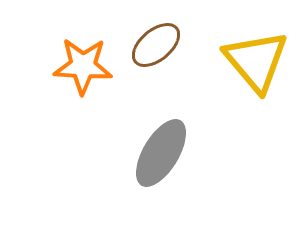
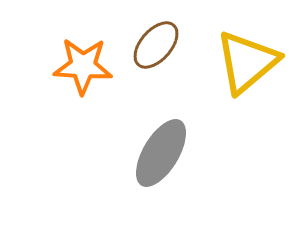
brown ellipse: rotated 9 degrees counterclockwise
yellow triangle: moved 9 px left, 1 px down; rotated 30 degrees clockwise
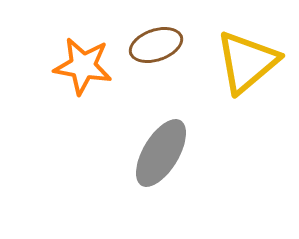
brown ellipse: rotated 30 degrees clockwise
orange star: rotated 6 degrees clockwise
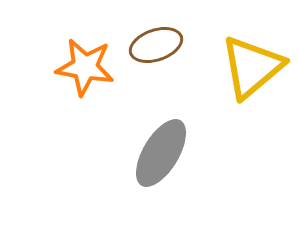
yellow triangle: moved 5 px right, 5 px down
orange star: moved 2 px right, 1 px down
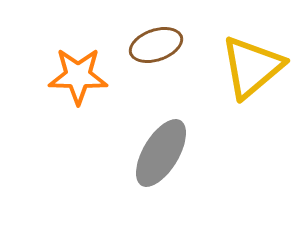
orange star: moved 7 px left, 9 px down; rotated 8 degrees counterclockwise
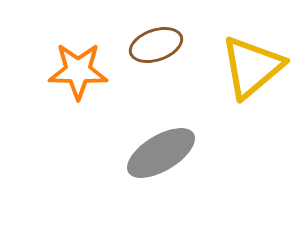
orange star: moved 5 px up
gray ellipse: rotated 28 degrees clockwise
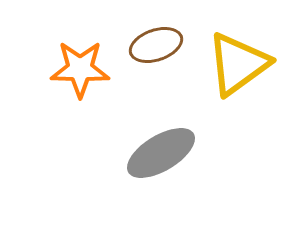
yellow triangle: moved 14 px left, 3 px up; rotated 4 degrees clockwise
orange star: moved 2 px right, 2 px up
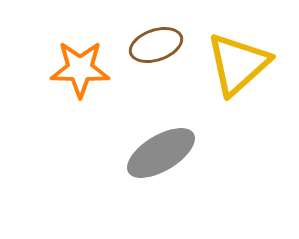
yellow triangle: rotated 6 degrees counterclockwise
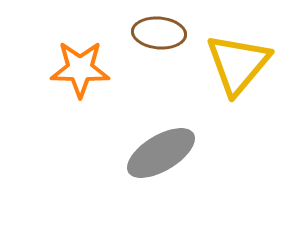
brown ellipse: moved 3 px right, 12 px up; rotated 24 degrees clockwise
yellow triangle: rotated 8 degrees counterclockwise
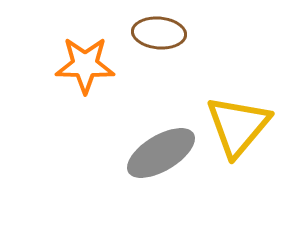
yellow triangle: moved 62 px down
orange star: moved 5 px right, 4 px up
